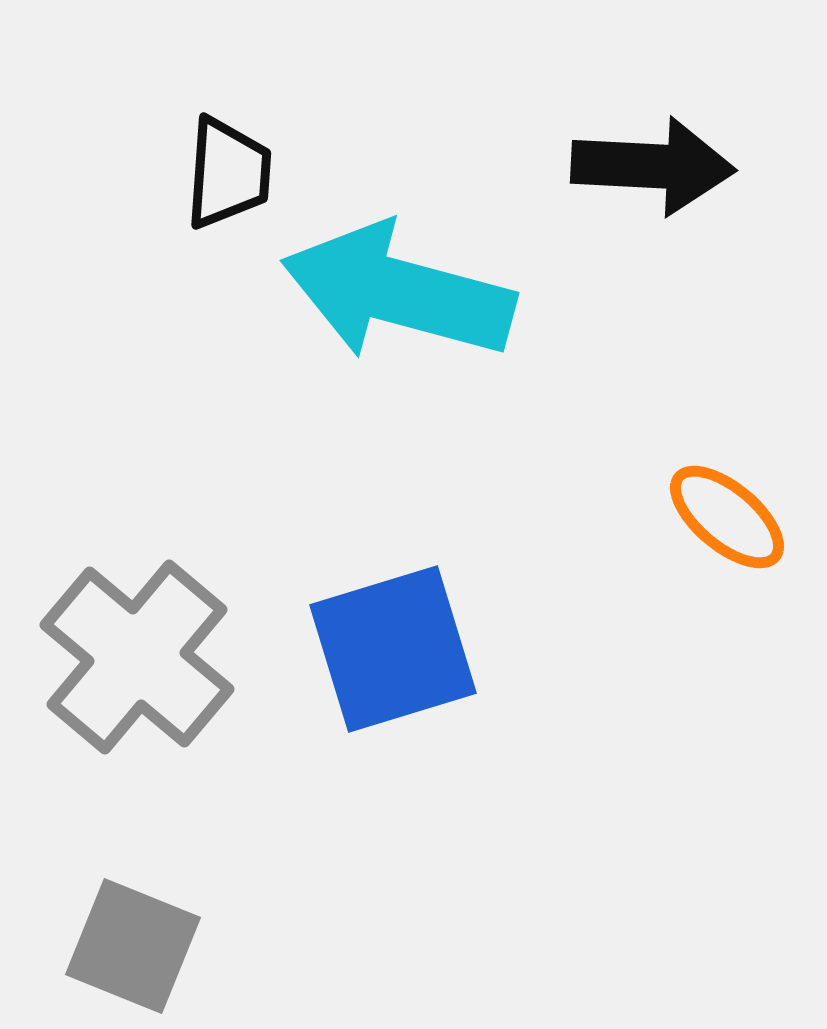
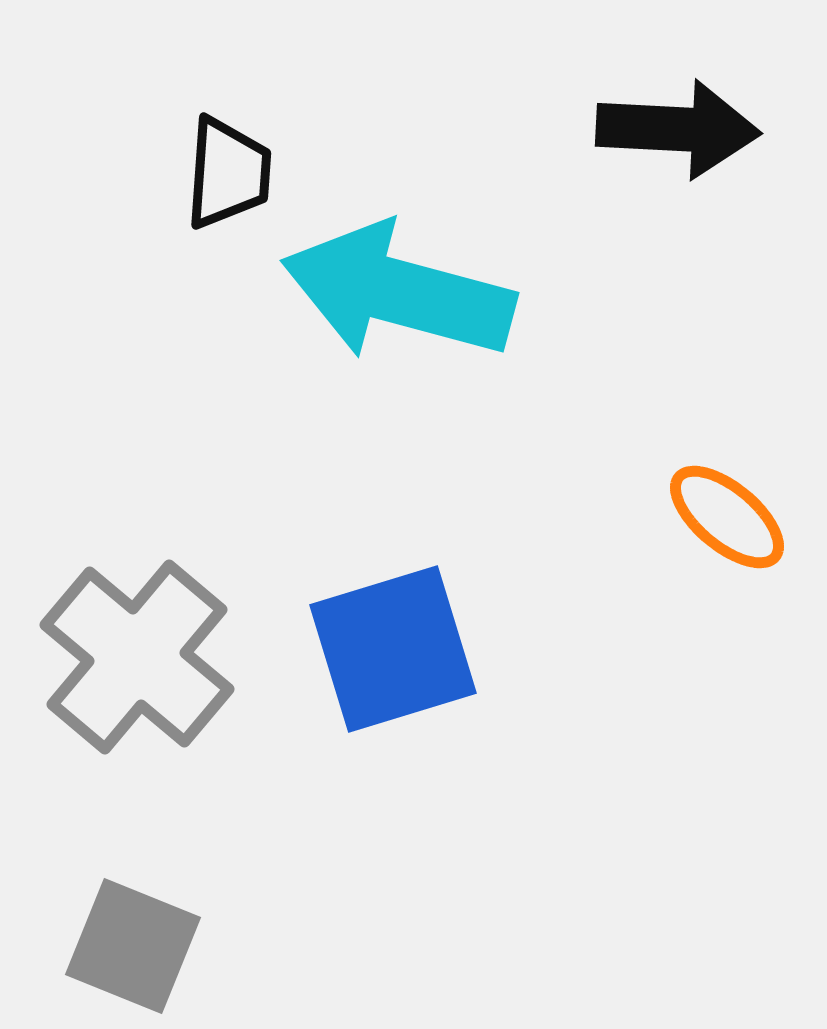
black arrow: moved 25 px right, 37 px up
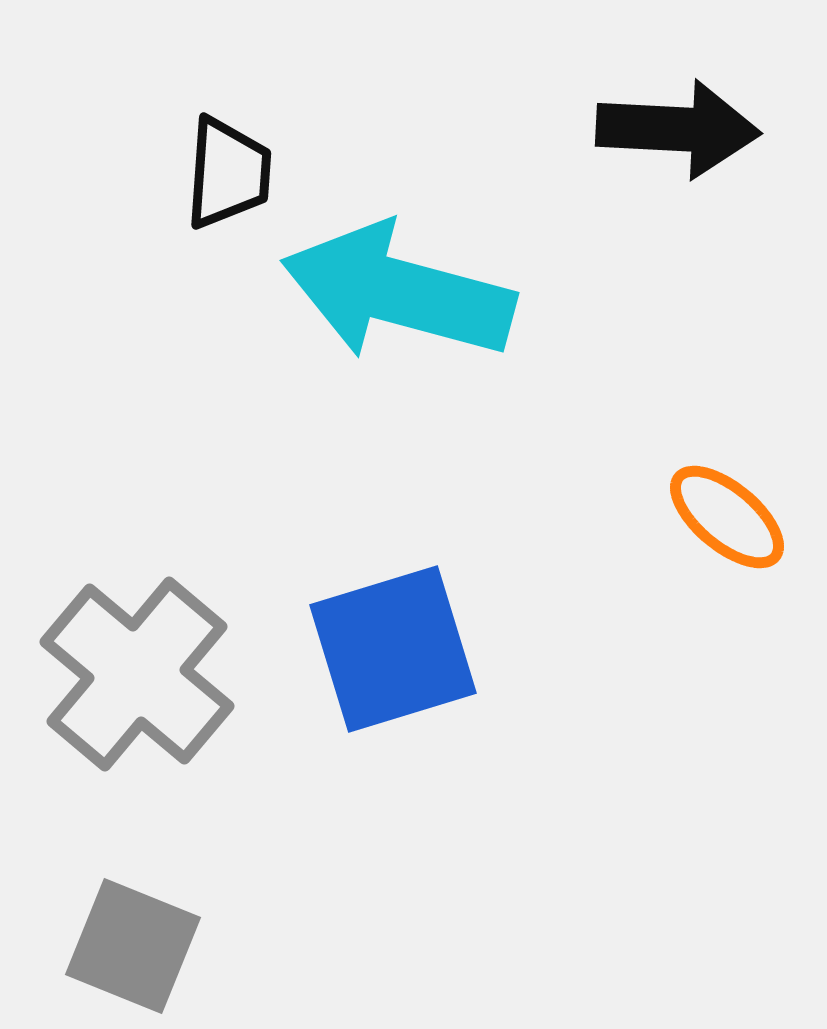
gray cross: moved 17 px down
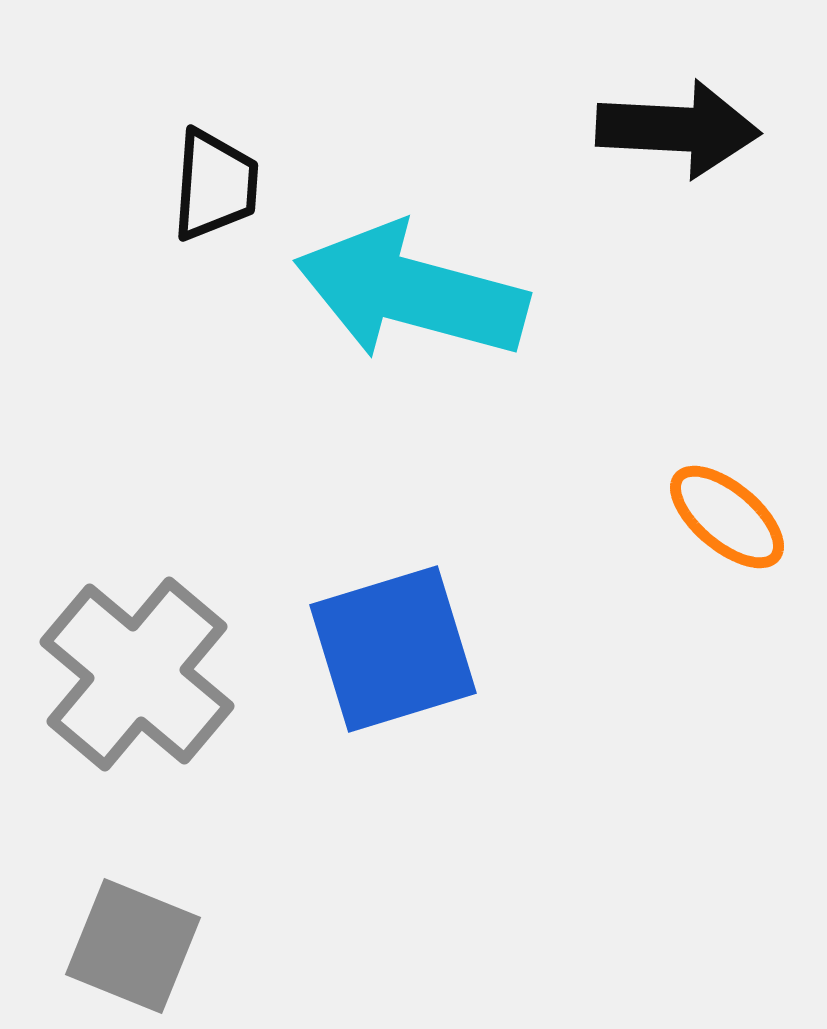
black trapezoid: moved 13 px left, 12 px down
cyan arrow: moved 13 px right
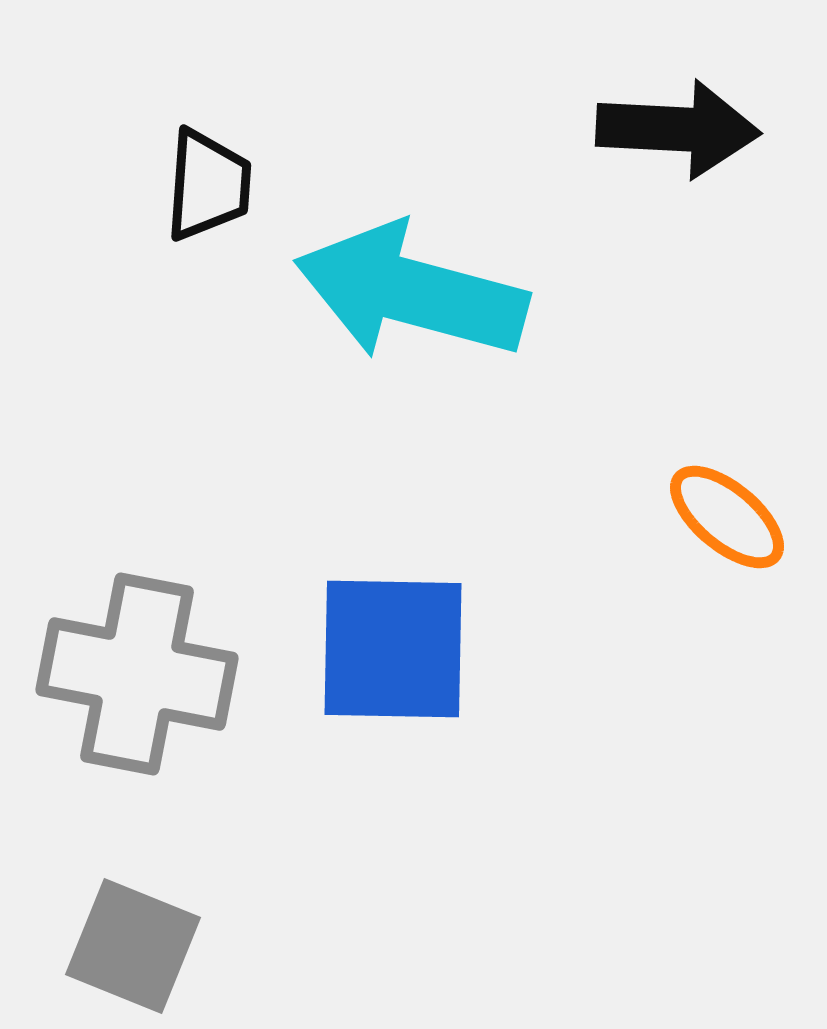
black trapezoid: moved 7 px left
blue square: rotated 18 degrees clockwise
gray cross: rotated 29 degrees counterclockwise
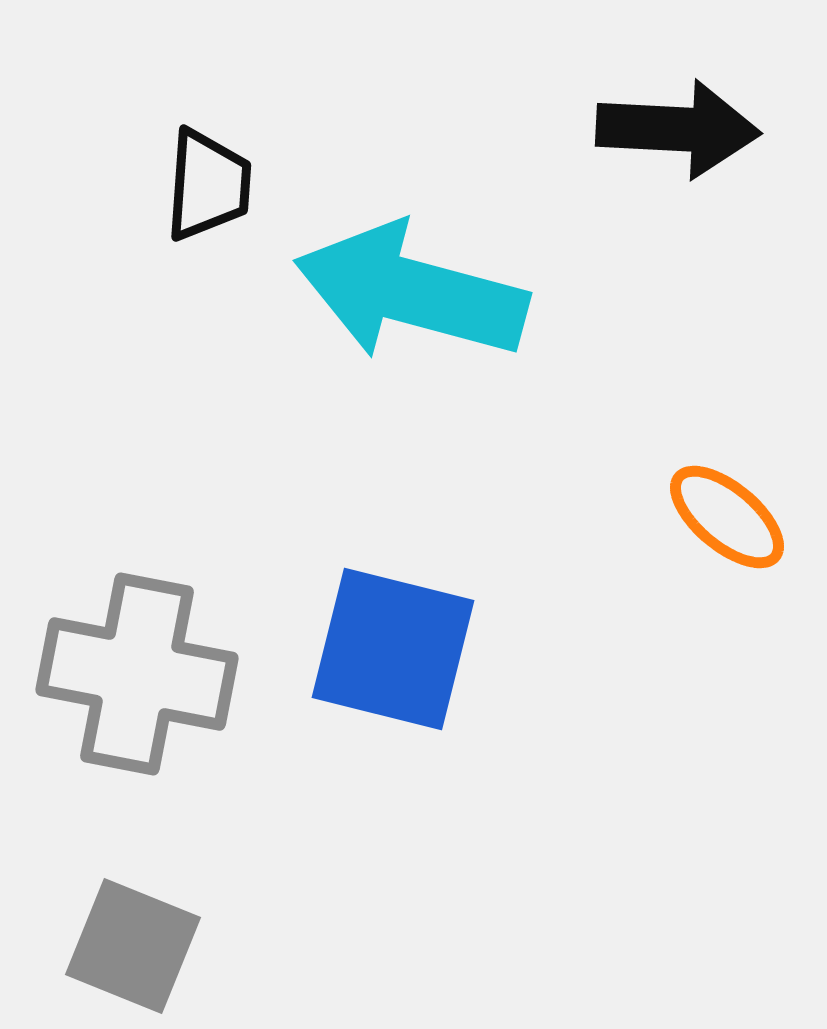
blue square: rotated 13 degrees clockwise
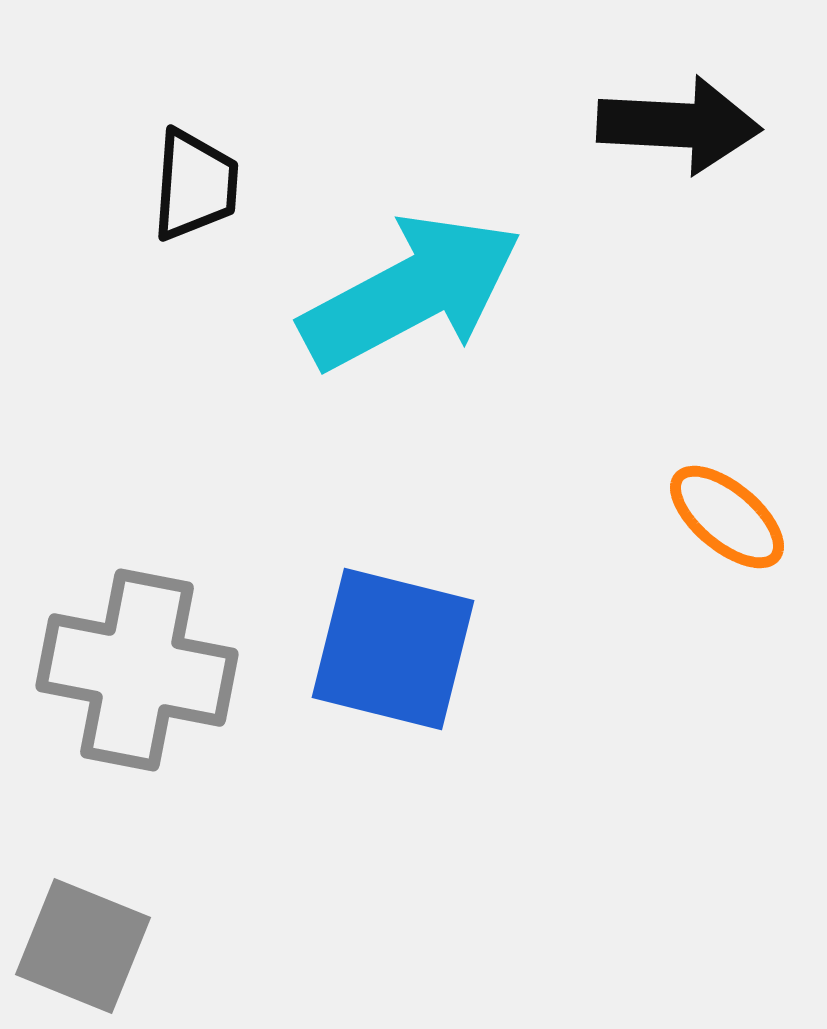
black arrow: moved 1 px right, 4 px up
black trapezoid: moved 13 px left
cyan arrow: rotated 137 degrees clockwise
gray cross: moved 4 px up
gray square: moved 50 px left
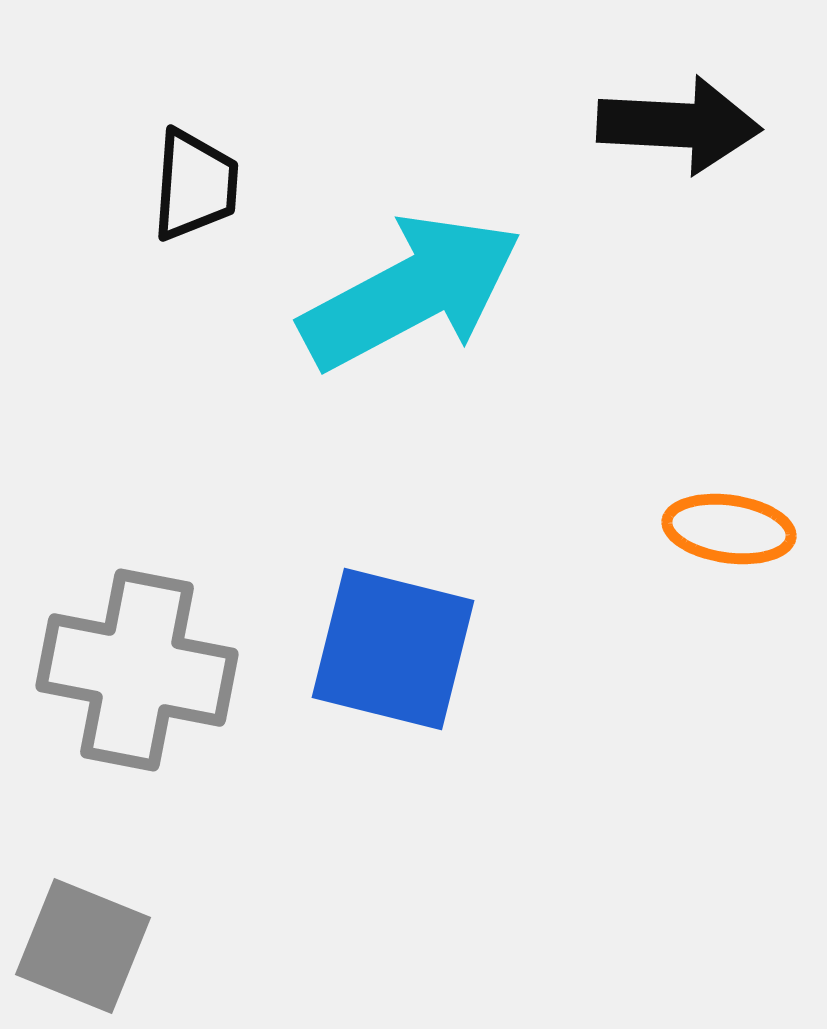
orange ellipse: moved 2 px right, 12 px down; rotated 32 degrees counterclockwise
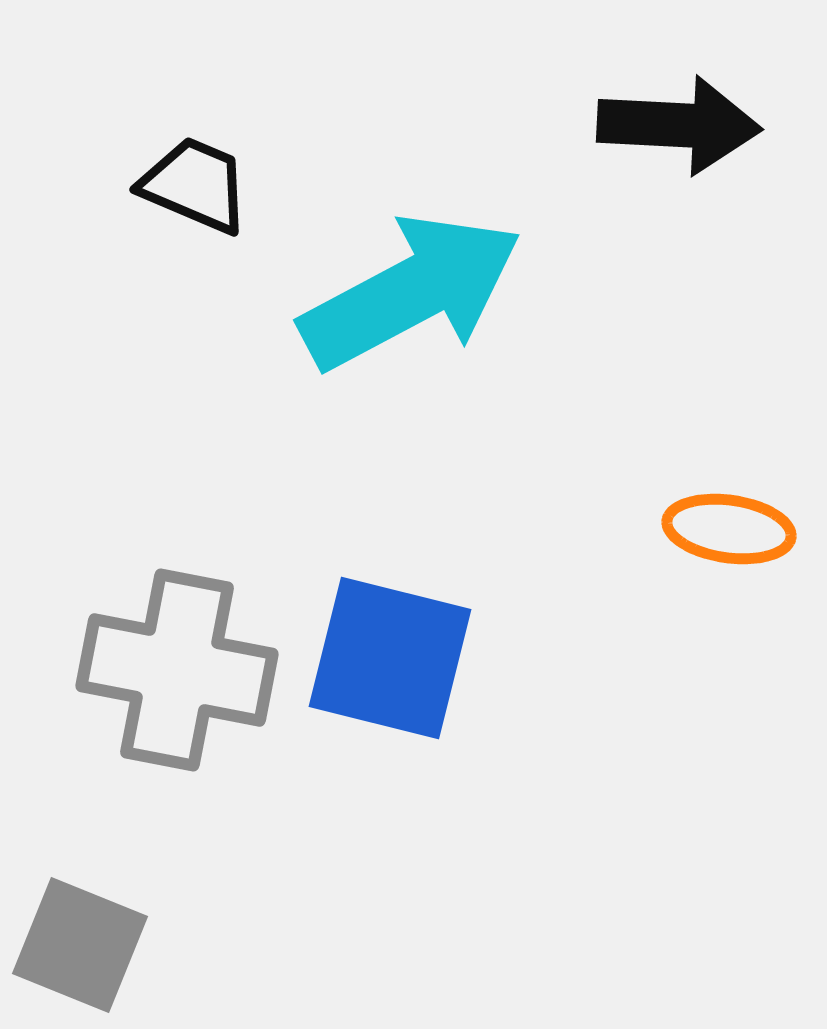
black trapezoid: rotated 71 degrees counterclockwise
blue square: moved 3 px left, 9 px down
gray cross: moved 40 px right
gray square: moved 3 px left, 1 px up
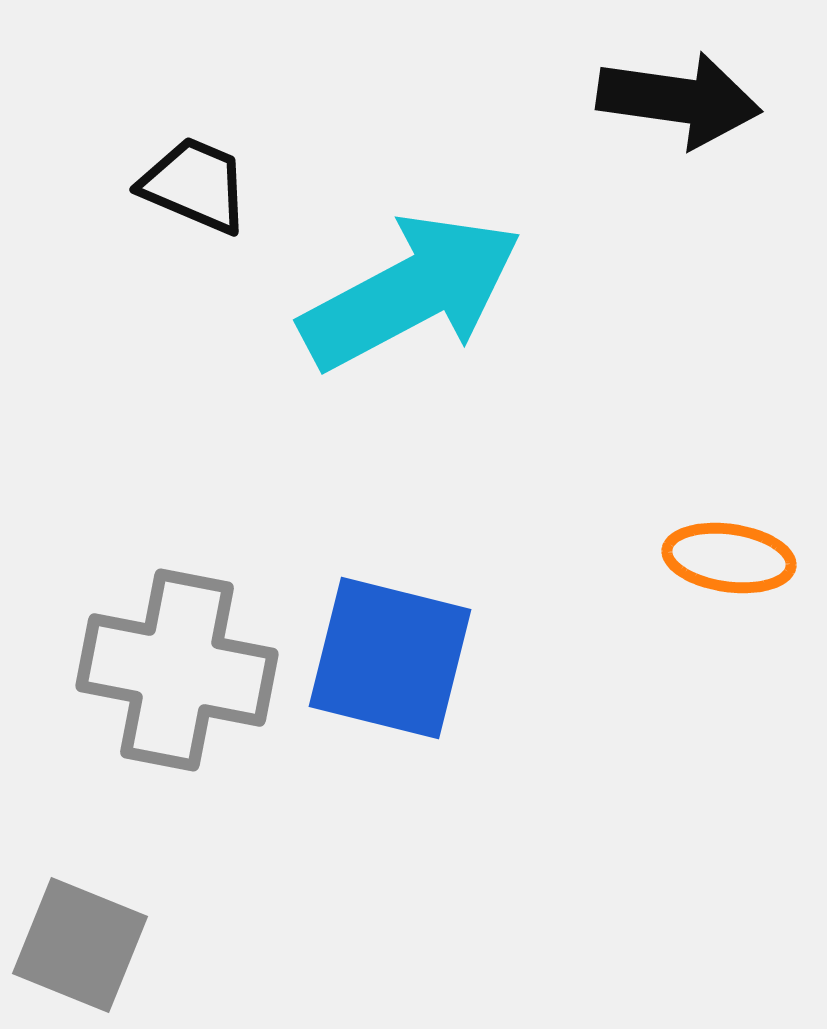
black arrow: moved 25 px up; rotated 5 degrees clockwise
orange ellipse: moved 29 px down
